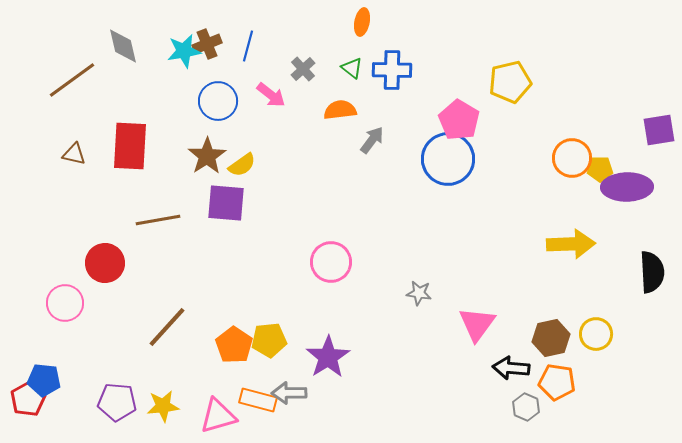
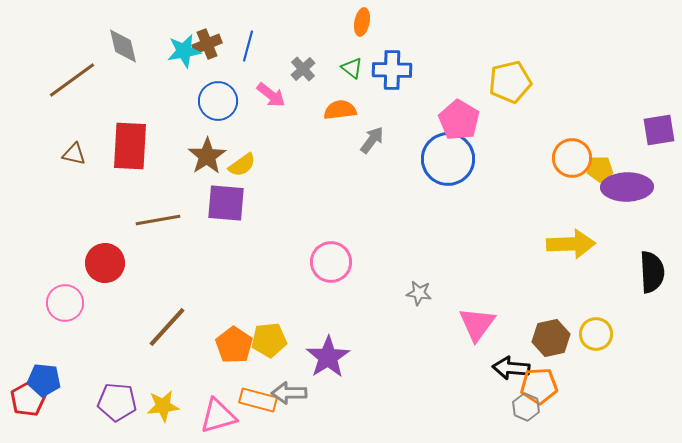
orange pentagon at (557, 382): moved 18 px left, 4 px down; rotated 12 degrees counterclockwise
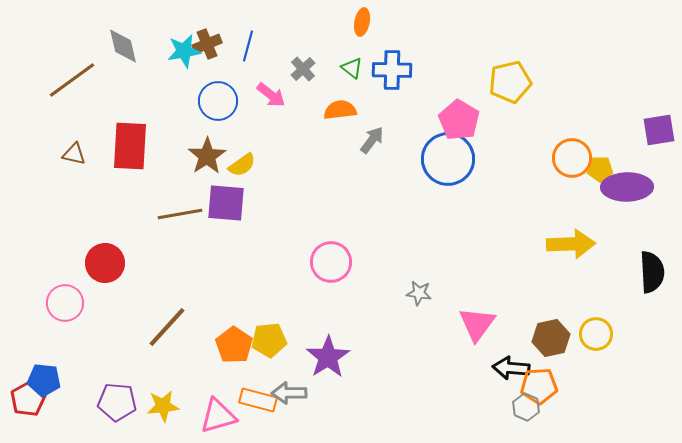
brown line at (158, 220): moved 22 px right, 6 px up
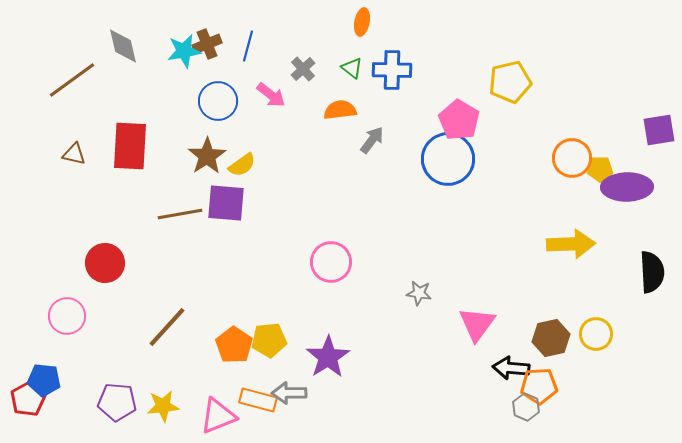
pink circle at (65, 303): moved 2 px right, 13 px down
pink triangle at (218, 416): rotated 6 degrees counterclockwise
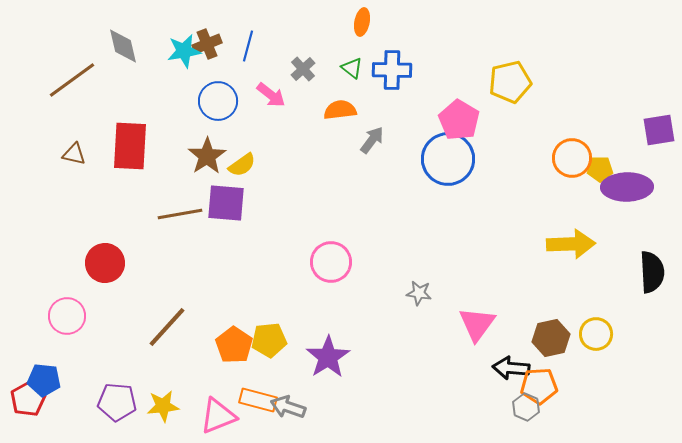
gray arrow at (289, 393): moved 1 px left, 14 px down; rotated 20 degrees clockwise
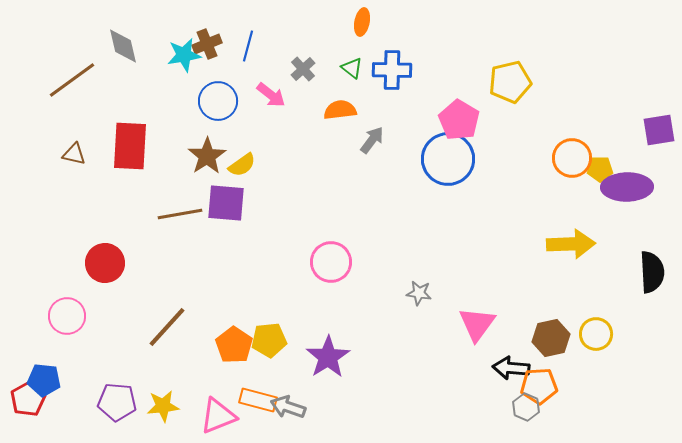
cyan star at (184, 51): moved 4 px down
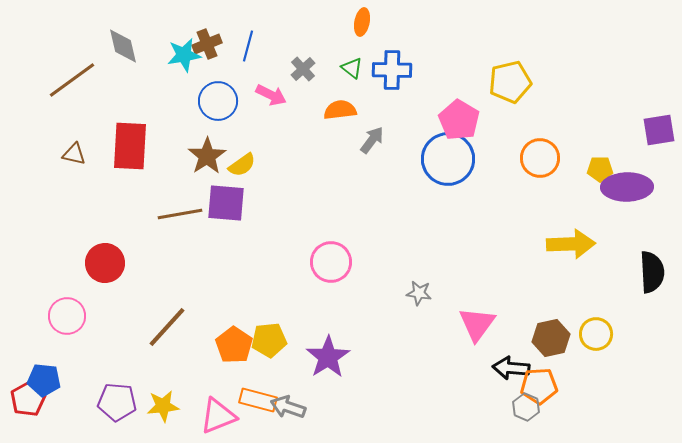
pink arrow at (271, 95): rotated 12 degrees counterclockwise
orange circle at (572, 158): moved 32 px left
